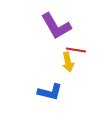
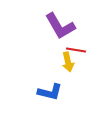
purple L-shape: moved 4 px right
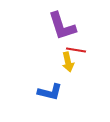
purple L-shape: moved 2 px right; rotated 12 degrees clockwise
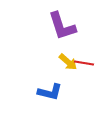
red line: moved 8 px right, 13 px down
yellow arrow: rotated 36 degrees counterclockwise
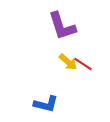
red line: moved 1 px left, 1 px down; rotated 24 degrees clockwise
blue L-shape: moved 4 px left, 12 px down
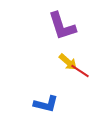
red line: moved 3 px left, 7 px down
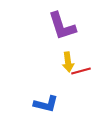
yellow arrow: rotated 42 degrees clockwise
red line: moved 1 px right; rotated 48 degrees counterclockwise
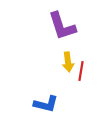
red line: rotated 66 degrees counterclockwise
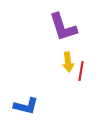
purple L-shape: moved 1 px right, 1 px down
blue L-shape: moved 20 px left, 2 px down
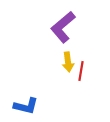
purple L-shape: rotated 68 degrees clockwise
